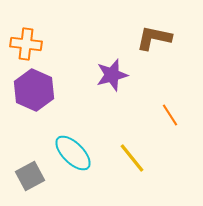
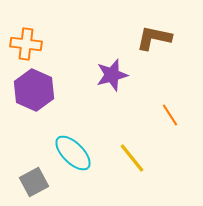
gray square: moved 4 px right, 6 px down
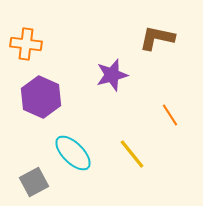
brown L-shape: moved 3 px right
purple hexagon: moved 7 px right, 7 px down
yellow line: moved 4 px up
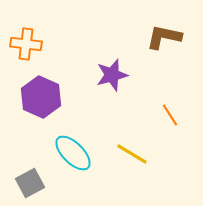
brown L-shape: moved 7 px right, 1 px up
yellow line: rotated 20 degrees counterclockwise
gray square: moved 4 px left, 1 px down
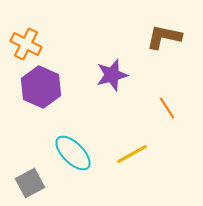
orange cross: rotated 20 degrees clockwise
purple hexagon: moved 10 px up
orange line: moved 3 px left, 7 px up
yellow line: rotated 60 degrees counterclockwise
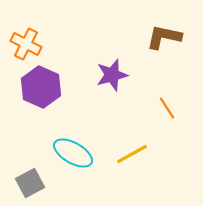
cyan ellipse: rotated 15 degrees counterclockwise
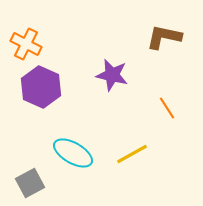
purple star: rotated 28 degrees clockwise
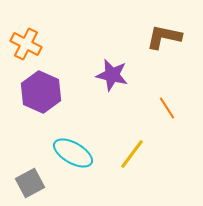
purple hexagon: moved 5 px down
yellow line: rotated 24 degrees counterclockwise
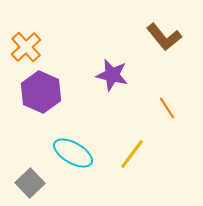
brown L-shape: rotated 141 degrees counterclockwise
orange cross: moved 3 px down; rotated 20 degrees clockwise
gray square: rotated 16 degrees counterclockwise
